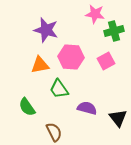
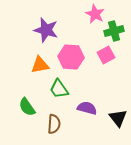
pink star: rotated 18 degrees clockwise
pink square: moved 6 px up
brown semicircle: moved 8 px up; rotated 30 degrees clockwise
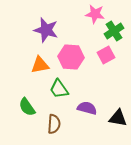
pink star: rotated 18 degrees counterclockwise
green cross: rotated 18 degrees counterclockwise
black triangle: rotated 42 degrees counterclockwise
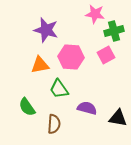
green cross: rotated 18 degrees clockwise
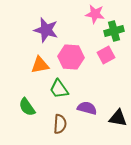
brown semicircle: moved 6 px right
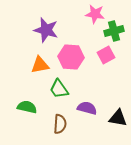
green semicircle: rotated 138 degrees clockwise
